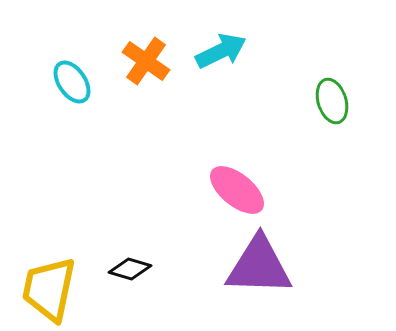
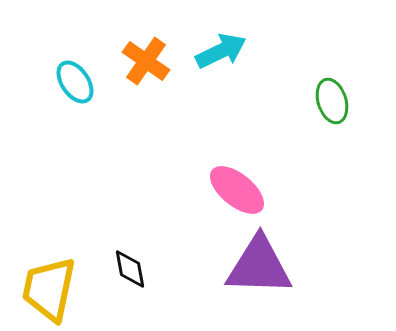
cyan ellipse: moved 3 px right
black diamond: rotated 63 degrees clockwise
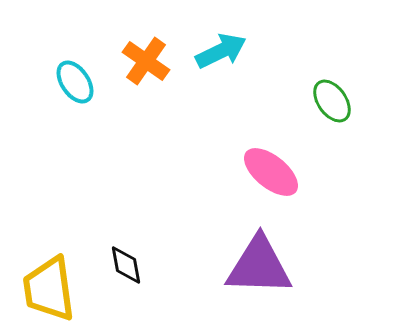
green ellipse: rotated 18 degrees counterclockwise
pink ellipse: moved 34 px right, 18 px up
black diamond: moved 4 px left, 4 px up
yellow trapezoid: rotated 20 degrees counterclockwise
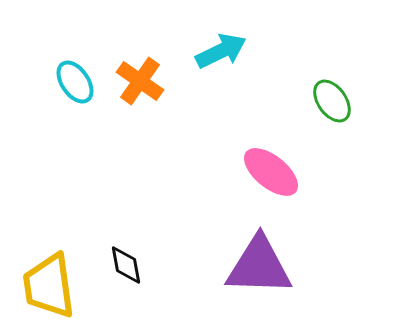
orange cross: moved 6 px left, 20 px down
yellow trapezoid: moved 3 px up
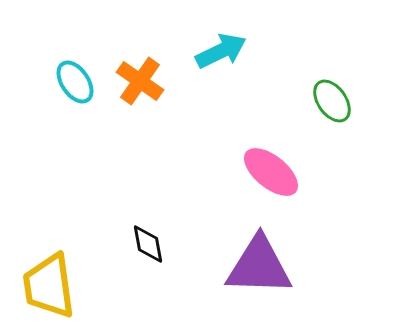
black diamond: moved 22 px right, 21 px up
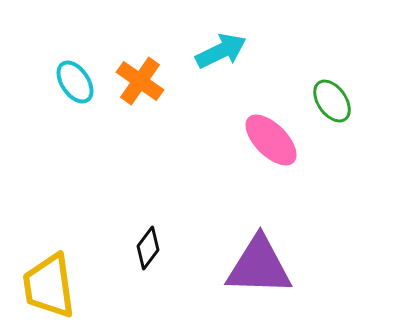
pink ellipse: moved 32 px up; rotated 6 degrees clockwise
black diamond: moved 4 px down; rotated 48 degrees clockwise
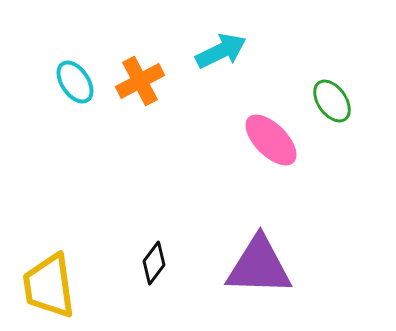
orange cross: rotated 27 degrees clockwise
black diamond: moved 6 px right, 15 px down
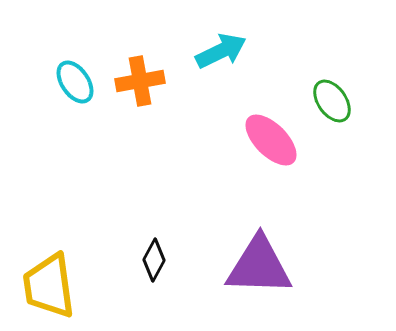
orange cross: rotated 18 degrees clockwise
black diamond: moved 3 px up; rotated 9 degrees counterclockwise
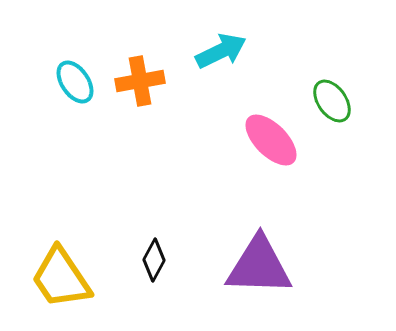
yellow trapezoid: moved 12 px right, 8 px up; rotated 26 degrees counterclockwise
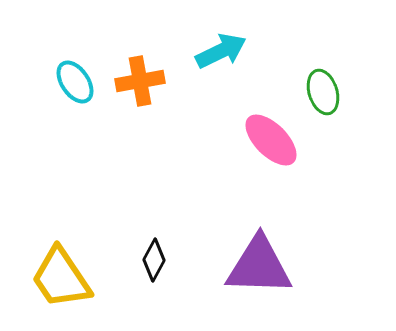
green ellipse: moved 9 px left, 9 px up; rotated 18 degrees clockwise
